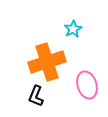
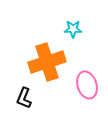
cyan star: rotated 30 degrees clockwise
black L-shape: moved 12 px left, 2 px down
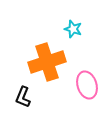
cyan star: rotated 18 degrees clockwise
black L-shape: moved 1 px left, 1 px up
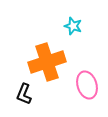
cyan star: moved 3 px up
black L-shape: moved 1 px right, 3 px up
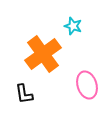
orange cross: moved 4 px left, 8 px up; rotated 18 degrees counterclockwise
black L-shape: rotated 30 degrees counterclockwise
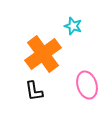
black L-shape: moved 10 px right, 3 px up
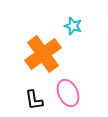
pink ellipse: moved 19 px left, 8 px down; rotated 8 degrees counterclockwise
black L-shape: moved 9 px down
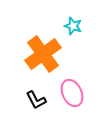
pink ellipse: moved 4 px right
black L-shape: moved 2 px right; rotated 20 degrees counterclockwise
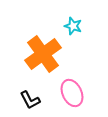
black L-shape: moved 6 px left
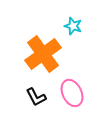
black L-shape: moved 6 px right, 3 px up
